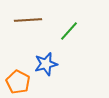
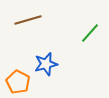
brown line: rotated 12 degrees counterclockwise
green line: moved 21 px right, 2 px down
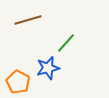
green line: moved 24 px left, 10 px down
blue star: moved 2 px right, 4 px down
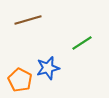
green line: moved 16 px right; rotated 15 degrees clockwise
orange pentagon: moved 2 px right, 2 px up
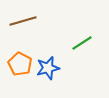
brown line: moved 5 px left, 1 px down
orange pentagon: moved 16 px up
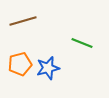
green line: rotated 55 degrees clockwise
orange pentagon: rotated 30 degrees clockwise
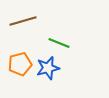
green line: moved 23 px left
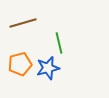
brown line: moved 2 px down
green line: rotated 55 degrees clockwise
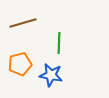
green line: rotated 15 degrees clockwise
blue star: moved 3 px right, 7 px down; rotated 25 degrees clockwise
